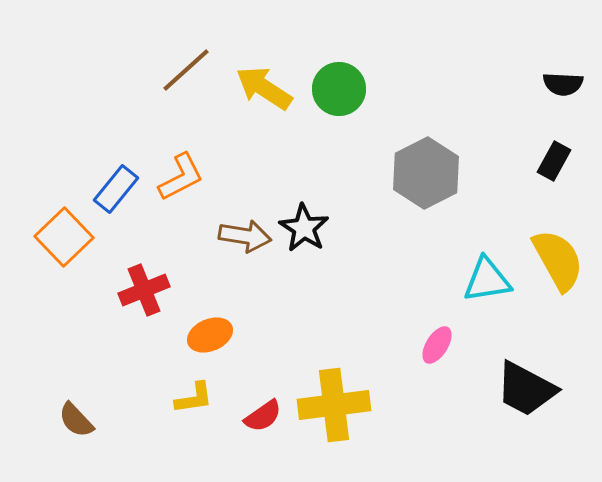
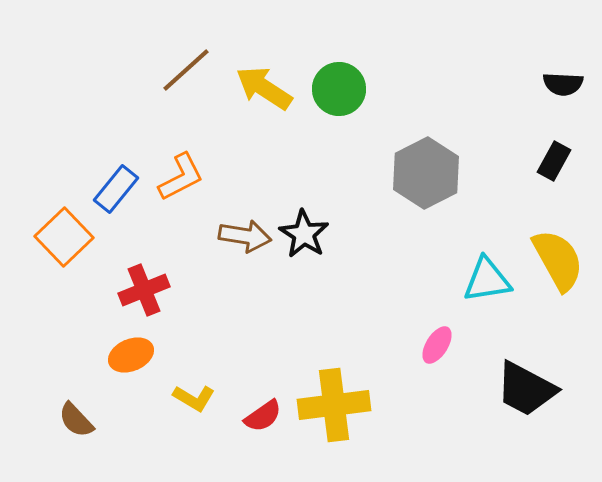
black star: moved 6 px down
orange ellipse: moved 79 px left, 20 px down
yellow L-shape: rotated 39 degrees clockwise
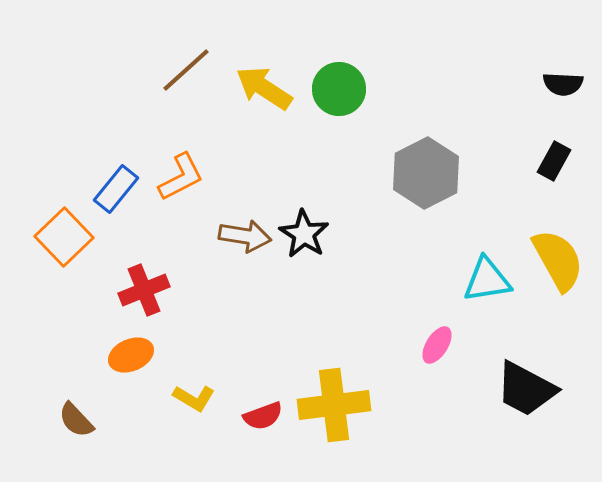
red semicircle: rotated 15 degrees clockwise
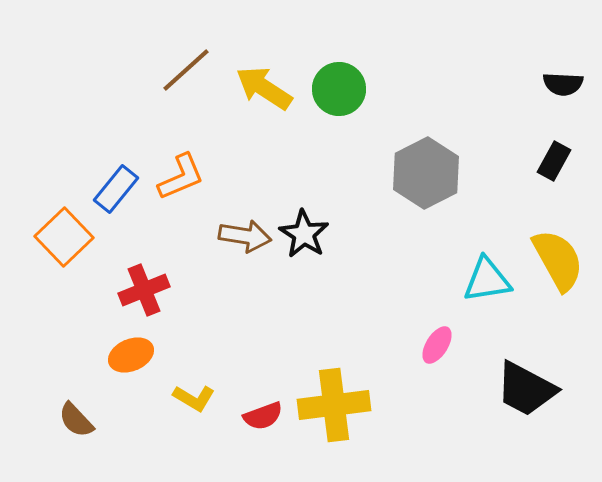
orange L-shape: rotated 4 degrees clockwise
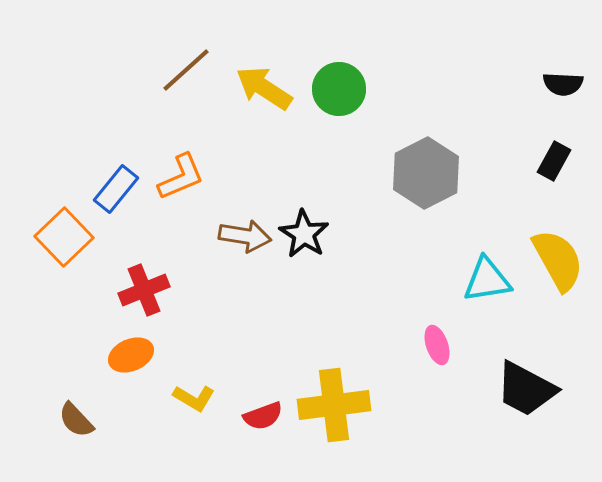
pink ellipse: rotated 51 degrees counterclockwise
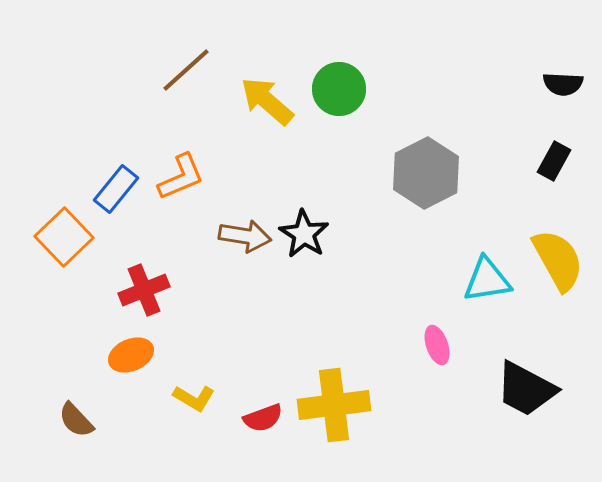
yellow arrow: moved 3 px right, 13 px down; rotated 8 degrees clockwise
red semicircle: moved 2 px down
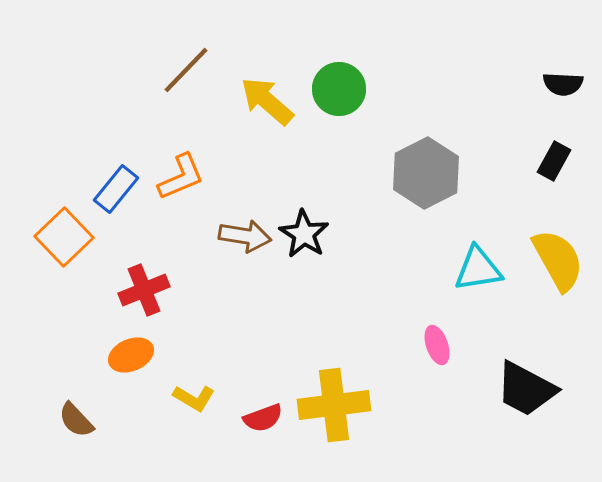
brown line: rotated 4 degrees counterclockwise
cyan triangle: moved 9 px left, 11 px up
